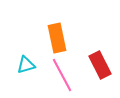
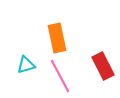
red rectangle: moved 3 px right, 1 px down
pink line: moved 2 px left, 1 px down
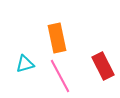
cyan triangle: moved 1 px left, 1 px up
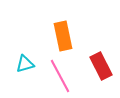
orange rectangle: moved 6 px right, 2 px up
red rectangle: moved 2 px left
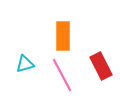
orange rectangle: rotated 12 degrees clockwise
pink line: moved 2 px right, 1 px up
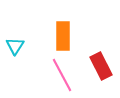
cyan triangle: moved 10 px left, 18 px up; rotated 42 degrees counterclockwise
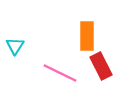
orange rectangle: moved 24 px right
pink line: moved 2 px left, 2 px up; rotated 36 degrees counterclockwise
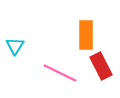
orange rectangle: moved 1 px left, 1 px up
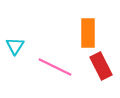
orange rectangle: moved 2 px right, 2 px up
pink line: moved 5 px left, 6 px up
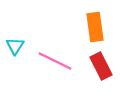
orange rectangle: moved 7 px right, 6 px up; rotated 8 degrees counterclockwise
pink line: moved 6 px up
